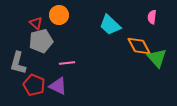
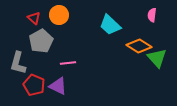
pink semicircle: moved 2 px up
red triangle: moved 2 px left, 5 px up
gray pentagon: rotated 15 degrees counterclockwise
orange diamond: rotated 30 degrees counterclockwise
pink line: moved 1 px right
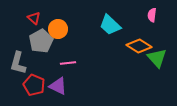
orange circle: moved 1 px left, 14 px down
